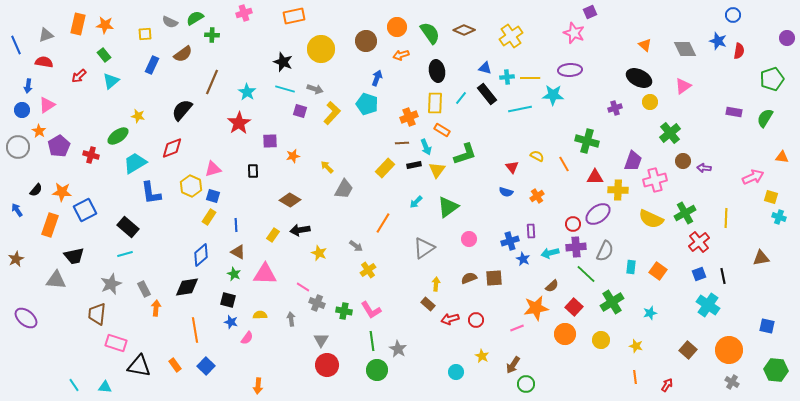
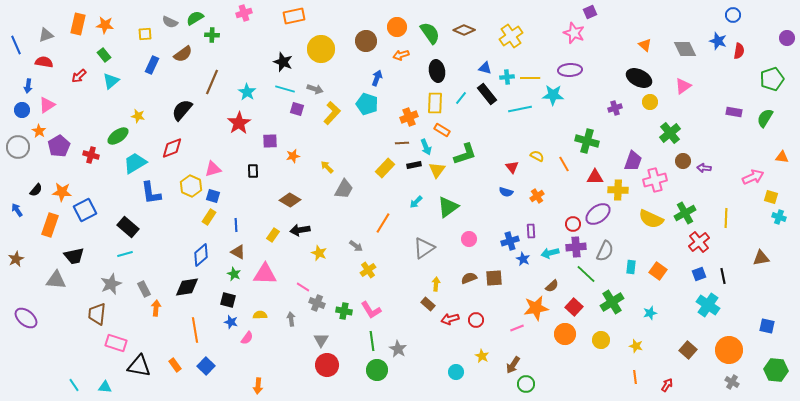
purple square at (300, 111): moved 3 px left, 2 px up
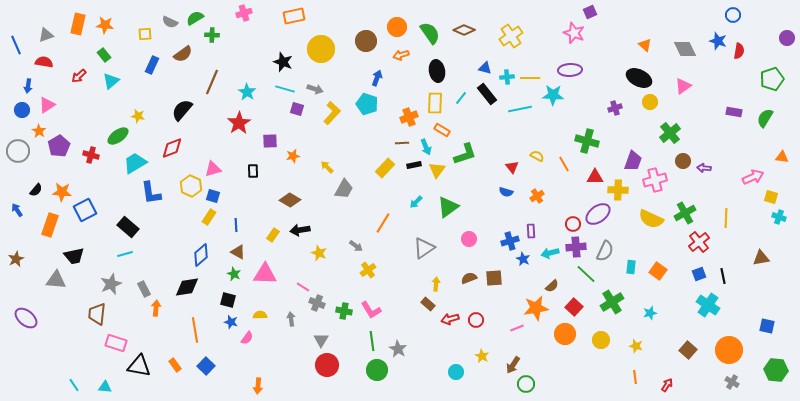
gray circle at (18, 147): moved 4 px down
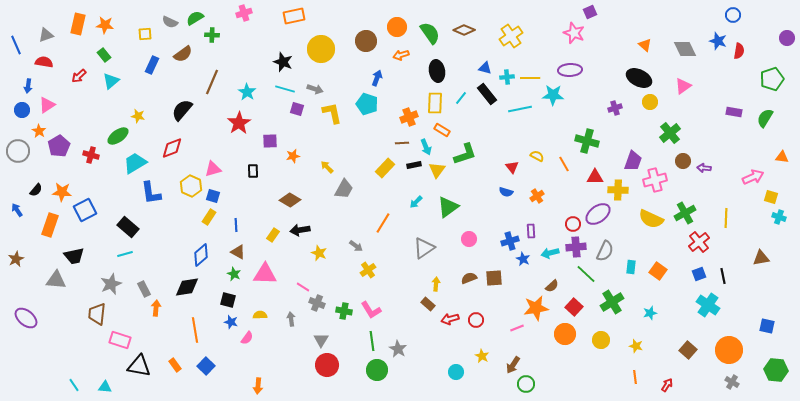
yellow L-shape at (332, 113): rotated 55 degrees counterclockwise
pink rectangle at (116, 343): moved 4 px right, 3 px up
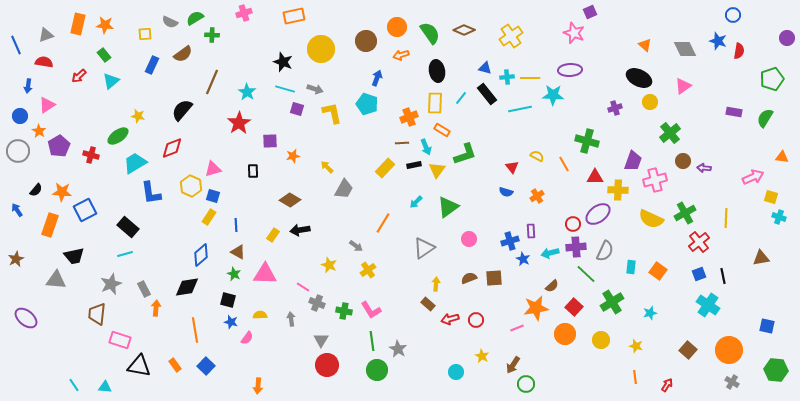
blue circle at (22, 110): moved 2 px left, 6 px down
yellow star at (319, 253): moved 10 px right, 12 px down
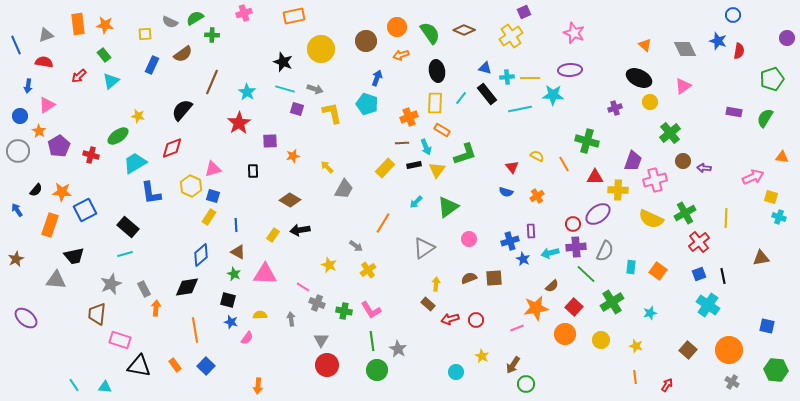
purple square at (590, 12): moved 66 px left
orange rectangle at (78, 24): rotated 20 degrees counterclockwise
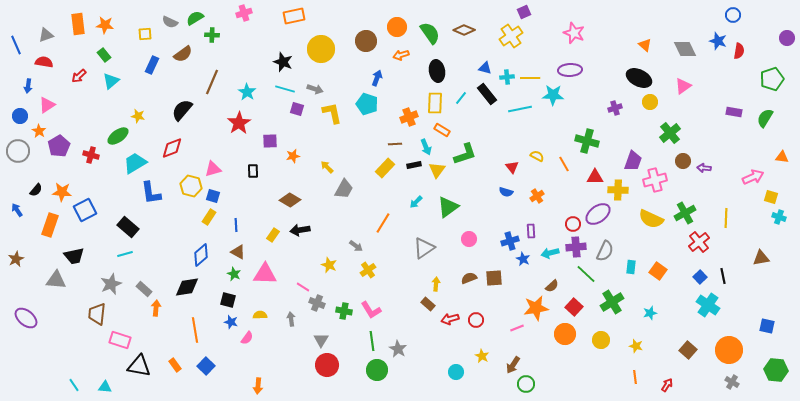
brown line at (402, 143): moved 7 px left, 1 px down
yellow hexagon at (191, 186): rotated 10 degrees counterclockwise
blue square at (699, 274): moved 1 px right, 3 px down; rotated 24 degrees counterclockwise
gray rectangle at (144, 289): rotated 21 degrees counterclockwise
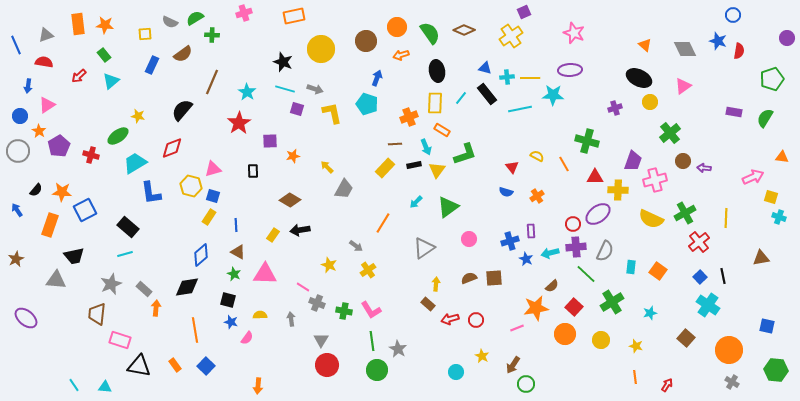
blue star at (523, 259): moved 3 px right
brown square at (688, 350): moved 2 px left, 12 px up
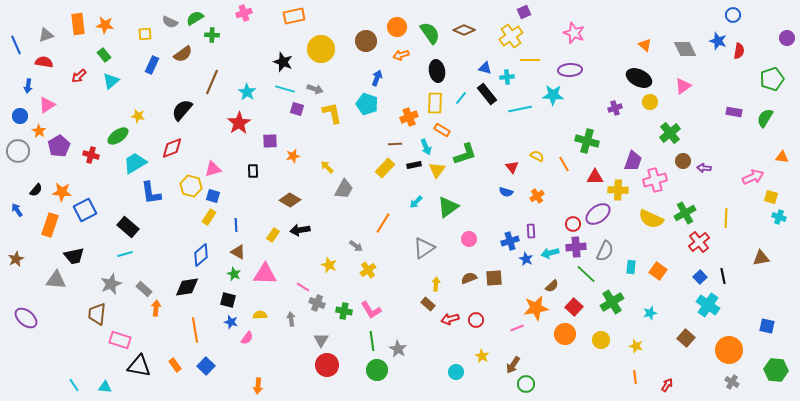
yellow line at (530, 78): moved 18 px up
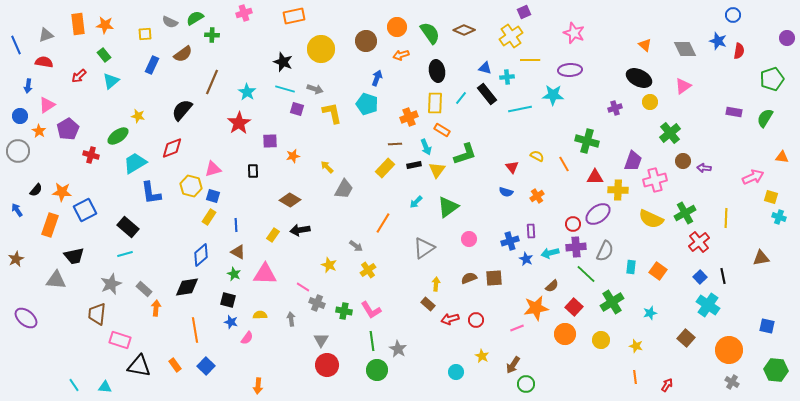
purple pentagon at (59, 146): moved 9 px right, 17 px up
